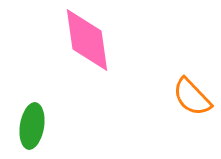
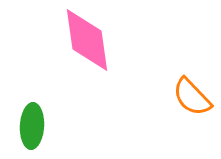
green ellipse: rotated 6 degrees counterclockwise
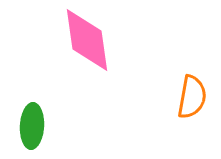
orange semicircle: rotated 126 degrees counterclockwise
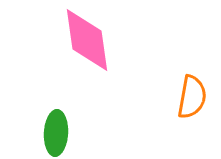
green ellipse: moved 24 px right, 7 px down
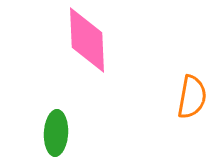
pink diamond: rotated 6 degrees clockwise
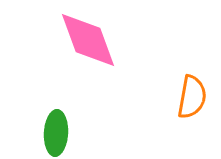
pink diamond: moved 1 px right; rotated 18 degrees counterclockwise
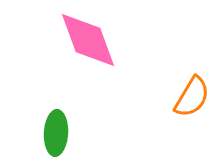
orange semicircle: rotated 21 degrees clockwise
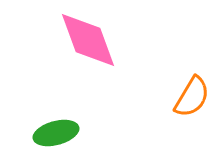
green ellipse: rotated 72 degrees clockwise
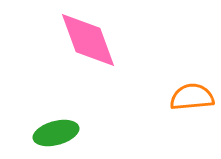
orange semicircle: rotated 126 degrees counterclockwise
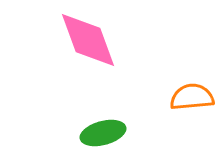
green ellipse: moved 47 px right
